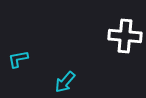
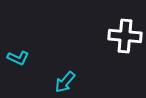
cyan L-shape: moved 1 px up; rotated 145 degrees counterclockwise
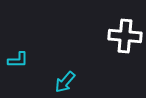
cyan L-shape: moved 2 px down; rotated 25 degrees counterclockwise
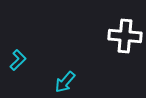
cyan L-shape: rotated 45 degrees counterclockwise
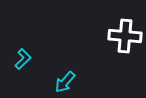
cyan L-shape: moved 5 px right, 1 px up
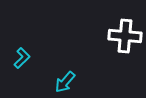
cyan L-shape: moved 1 px left, 1 px up
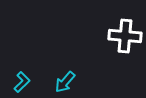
cyan L-shape: moved 24 px down
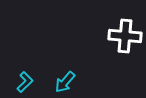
cyan L-shape: moved 3 px right
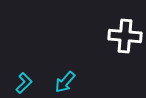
cyan L-shape: moved 1 px left, 1 px down
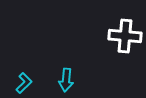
cyan arrow: moved 1 px right, 2 px up; rotated 35 degrees counterclockwise
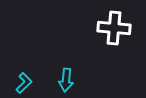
white cross: moved 11 px left, 8 px up
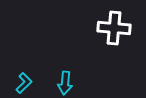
cyan arrow: moved 1 px left, 3 px down
